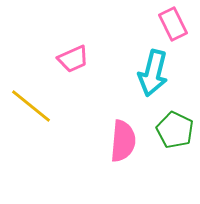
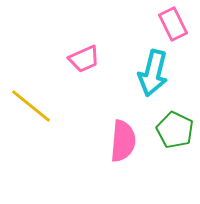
pink trapezoid: moved 11 px right
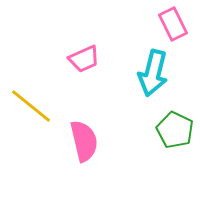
pink semicircle: moved 39 px left; rotated 18 degrees counterclockwise
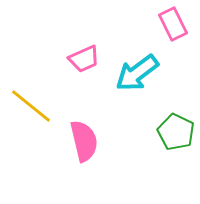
cyan arrow: moved 16 px left; rotated 39 degrees clockwise
green pentagon: moved 1 px right, 2 px down
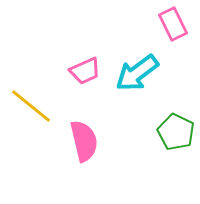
pink trapezoid: moved 1 px right, 12 px down
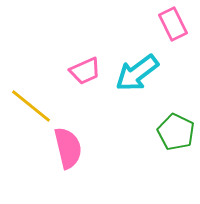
pink semicircle: moved 16 px left, 7 px down
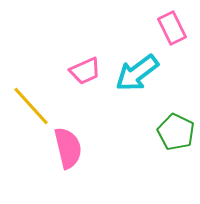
pink rectangle: moved 1 px left, 4 px down
yellow line: rotated 9 degrees clockwise
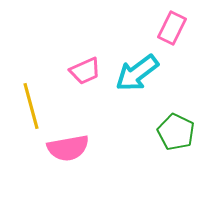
pink rectangle: rotated 52 degrees clockwise
yellow line: rotated 27 degrees clockwise
pink semicircle: rotated 93 degrees clockwise
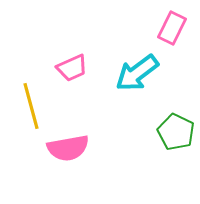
pink trapezoid: moved 13 px left, 3 px up
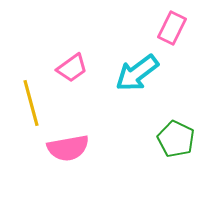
pink trapezoid: rotated 12 degrees counterclockwise
yellow line: moved 3 px up
green pentagon: moved 7 px down
